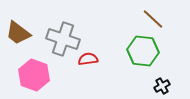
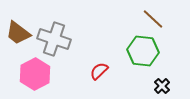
gray cross: moved 9 px left
red semicircle: moved 11 px right, 12 px down; rotated 36 degrees counterclockwise
pink hexagon: moved 1 px right, 1 px up; rotated 12 degrees clockwise
black cross: rotated 14 degrees counterclockwise
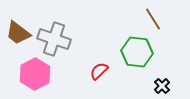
brown line: rotated 15 degrees clockwise
green hexagon: moved 6 px left, 1 px down
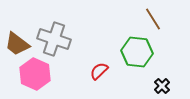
brown trapezoid: moved 1 px left, 11 px down
pink hexagon: rotated 8 degrees counterclockwise
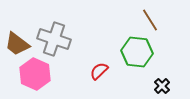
brown line: moved 3 px left, 1 px down
